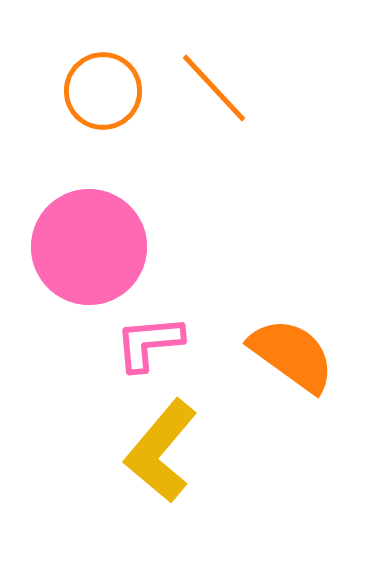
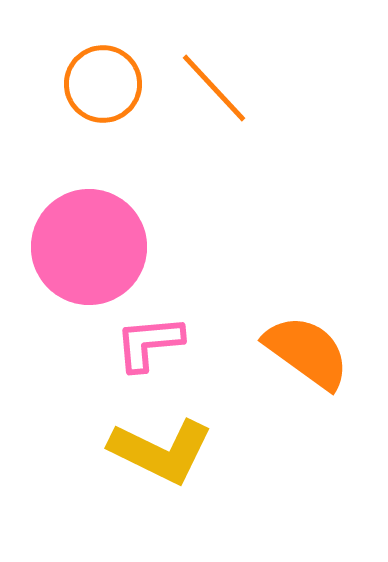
orange circle: moved 7 px up
orange semicircle: moved 15 px right, 3 px up
yellow L-shape: rotated 104 degrees counterclockwise
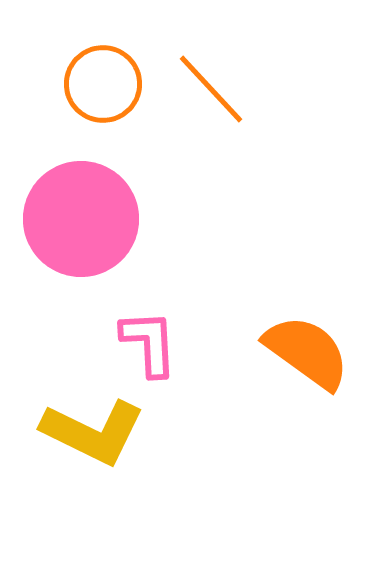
orange line: moved 3 px left, 1 px down
pink circle: moved 8 px left, 28 px up
pink L-shape: rotated 92 degrees clockwise
yellow L-shape: moved 68 px left, 19 px up
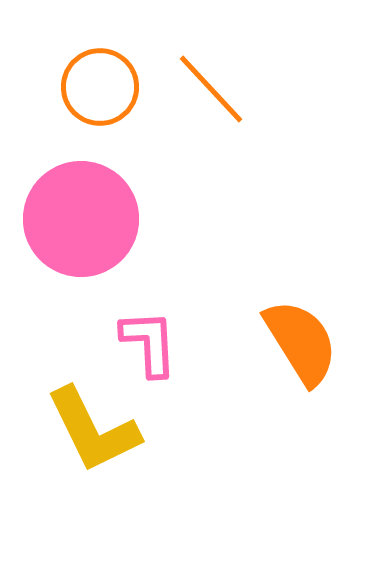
orange circle: moved 3 px left, 3 px down
orange semicircle: moved 6 px left, 10 px up; rotated 22 degrees clockwise
yellow L-shape: moved 2 px up; rotated 38 degrees clockwise
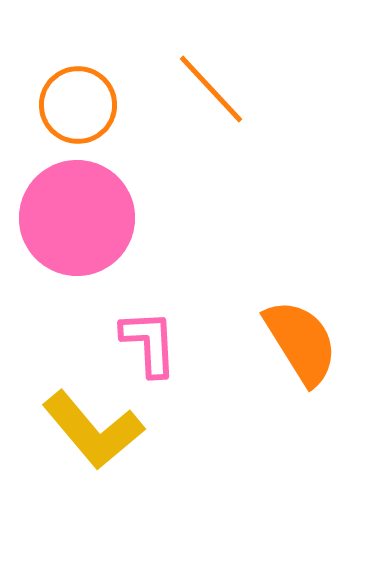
orange circle: moved 22 px left, 18 px down
pink circle: moved 4 px left, 1 px up
yellow L-shape: rotated 14 degrees counterclockwise
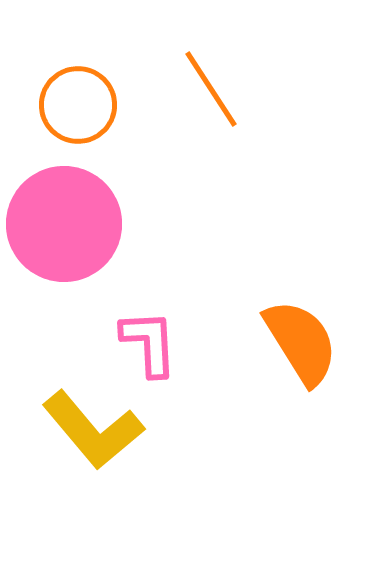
orange line: rotated 10 degrees clockwise
pink circle: moved 13 px left, 6 px down
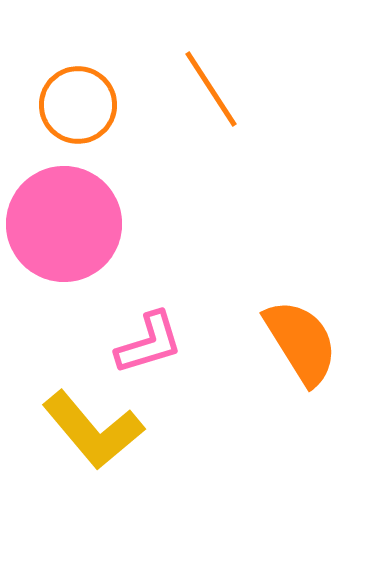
pink L-shape: rotated 76 degrees clockwise
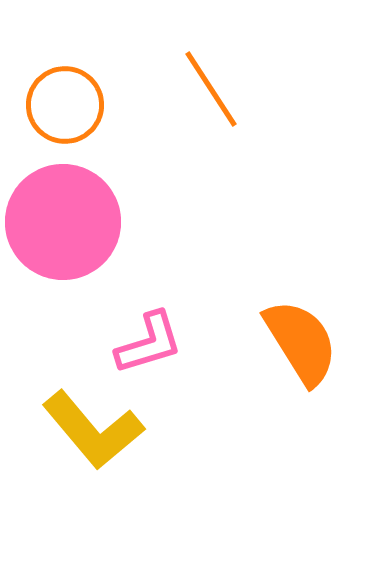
orange circle: moved 13 px left
pink circle: moved 1 px left, 2 px up
